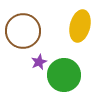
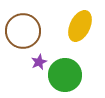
yellow ellipse: rotated 12 degrees clockwise
green circle: moved 1 px right
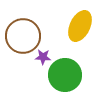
brown circle: moved 5 px down
purple star: moved 4 px right, 5 px up; rotated 28 degrees clockwise
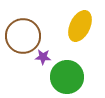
green circle: moved 2 px right, 2 px down
